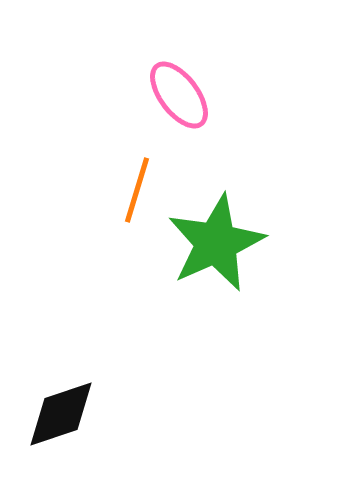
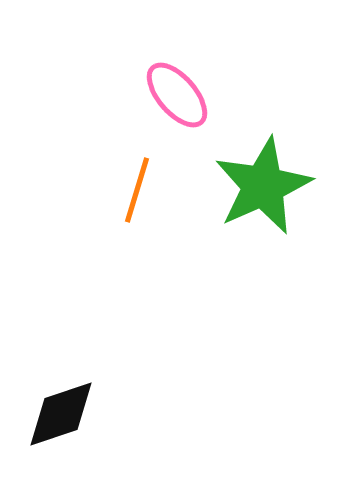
pink ellipse: moved 2 px left; rotated 4 degrees counterclockwise
green star: moved 47 px right, 57 px up
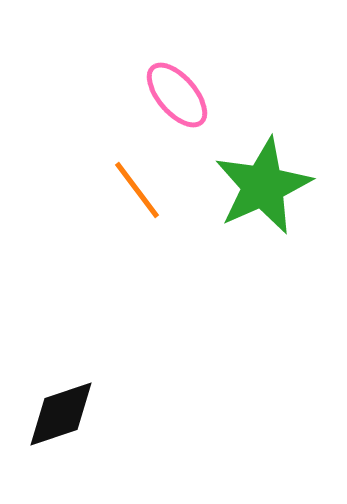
orange line: rotated 54 degrees counterclockwise
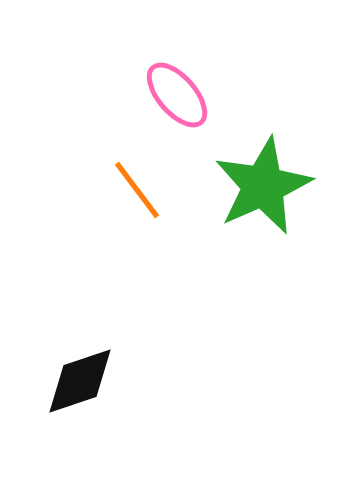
black diamond: moved 19 px right, 33 px up
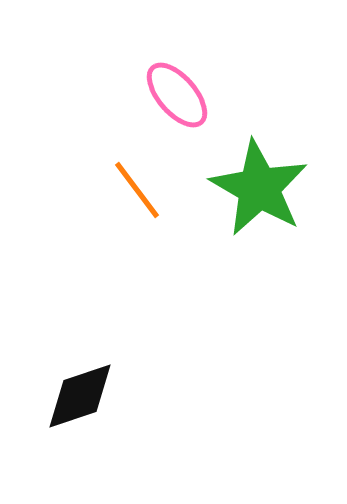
green star: moved 4 px left, 2 px down; rotated 18 degrees counterclockwise
black diamond: moved 15 px down
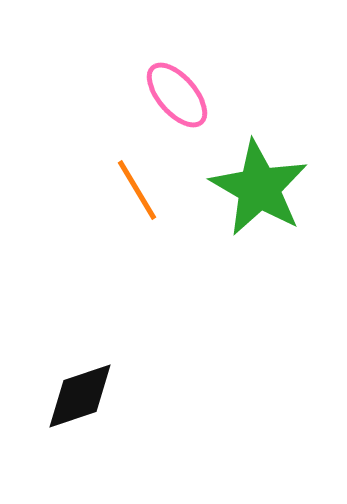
orange line: rotated 6 degrees clockwise
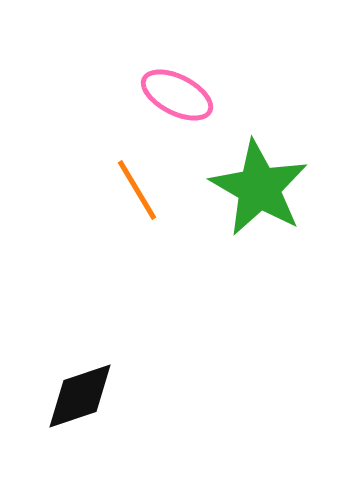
pink ellipse: rotated 22 degrees counterclockwise
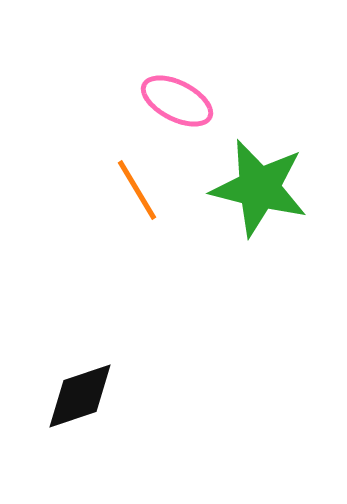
pink ellipse: moved 6 px down
green star: rotated 16 degrees counterclockwise
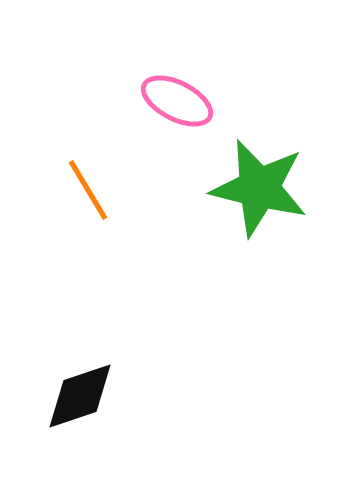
orange line: moved 49 px left
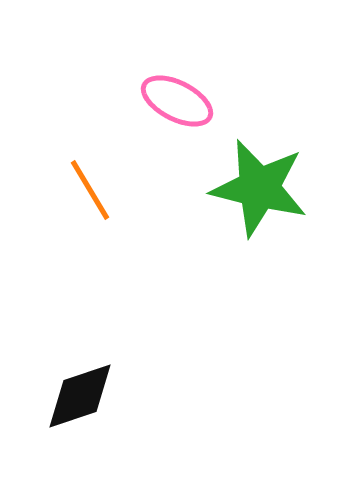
orange line: moved 2 px right
